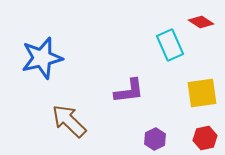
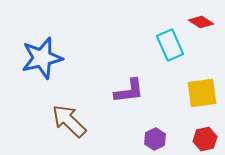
red hexagon: moved 1 px down
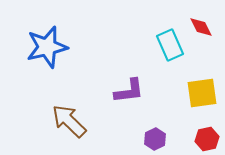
red diamond: moved 5 px down; rotated 30 degrees clockwise
blue star: moved 5 px right, 11 px up
red hexagon: moved 2 px right
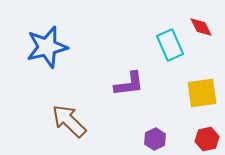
purple L-shape: moved 7 px up
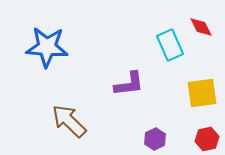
blue star: rotated 18 degrees clockwise
